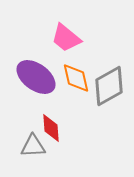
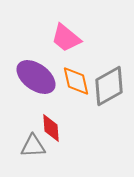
orange diamond: moved 3 px down
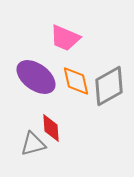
pink trapezoid: moved 1 px left; rotated 16 degrees counterclockwise
gray triangle: moved 2 px up; rotated 12 degrees counterclockwise
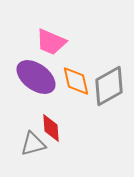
pink trapezoid: moved 14 px left, 4 px down
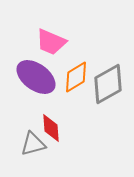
orange diamond: moved 4 px up; rotated 72 degrees clockwise
gray diamond: moved 1 px left, 2 px up
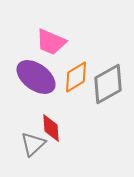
gray triangle: rotated 28 degrees counterclockwise
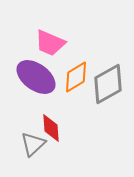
pink trapezoid: moved 1 px left, 1 px down
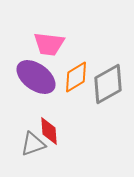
pink trapezoid: moved 1 px left, 1 px down; rotated 16 degrees counterclockwise
red diamond: moved 2 px left, 3 px down
gray triangle: rotated 24 degrees clockwise
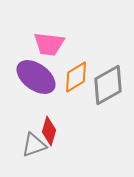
gray diamond: moved 1 px down
red diamond: rotated 20 degrees clockwise
gray triangle: moved 1 px right, 1 px down
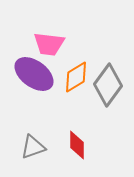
purple ellipse: moved 2 px left, 3 px up
gray diamond: rotated 24 degrees counterclockwise
red diamond: moved 28 px right, 14 px down; rotated 16 degrees counterclockwise
gray triangle: moved 1 px left, 2 px down
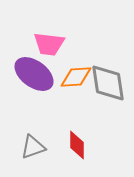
orange diamond: rotated 28 degrees clockwise
gray diamond: moved 2 px up; rotated 45 degrees counterclockwise
